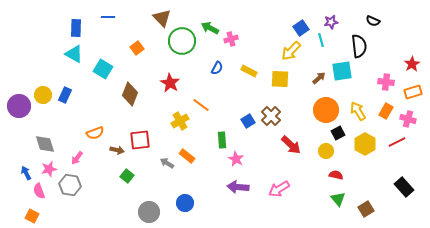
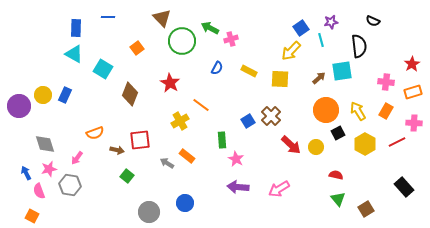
pink cross at (408, 119): moved 6 px right, 4 px down; rotated 14 degrees counterclockwise
yellow circle at (326, 151): moved 10 px left, 4 px up
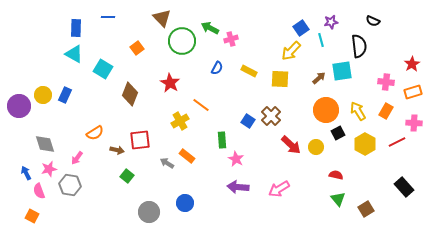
blue square at (248, 121): rotated 24 degrees counterclockwise
orange semicircle at (95, 133): rotated 12 degrees counterclockwise
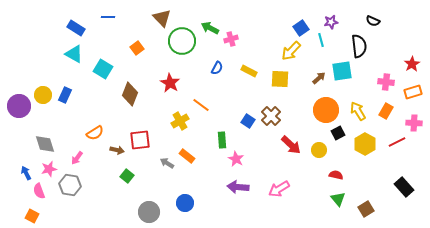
blue rectangle at (76, 28): rotated 60 degrees counterclockwise
yellow circle at (316, 147): moved 3 px right, 3 px down
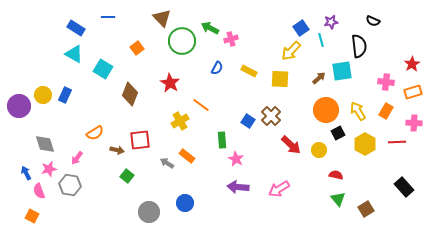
red line at (397, 142): rotated 24 degrees clockwise
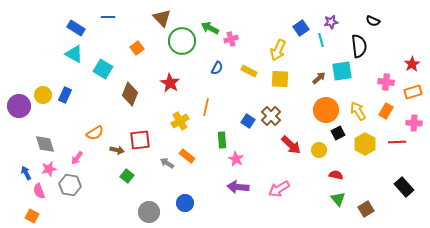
yellow arrow at (291, 51): moved 13 px left, 1 px up; rotated 20 degrees counterclockwise
orange line at (201, 105): moved 5 px right, 2 px down; rotated 66 degrees clockwise
